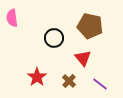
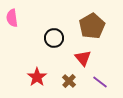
brown pentagon: moved 2 px right; rotated 30 degrees clockwise
purple line: moved 2 px up
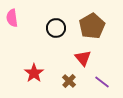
black circle: moved 2 px right, 10 px up
red star: moved 3 px left, 4 px up
purple line: moved 2 px right
